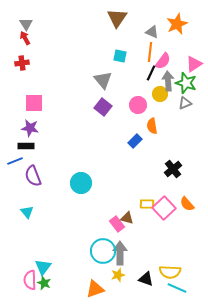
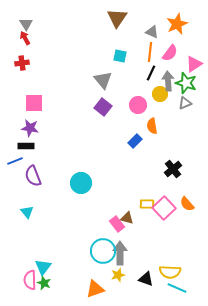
pink semicircle at (163, 61): moved 7 px right, 8 px up
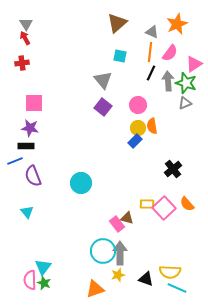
brown triangle at (117, 18): moved 5 px down; rotated 15 degrees clockwise
yellow circle at (160, 94): moved 22 px left, 34 px down
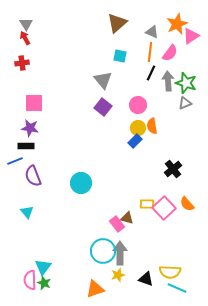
pink triangle at (194, 64): moved 3 px left, 28 px up
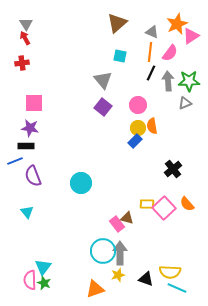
green star at (186, 83): moved 3 px right, 2 px up; rotated 20 degrees counterclockwise
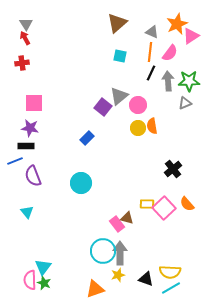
gray triangle at (103, 80): moved 16 px right, 16 px down; rotated 30 degrees clockwise
blue rectangle at (135, 141): moved 48 px left, 3 px up
cyan line at (177, 288): moved 6 px left; rotated 54 degrees counterclockwise
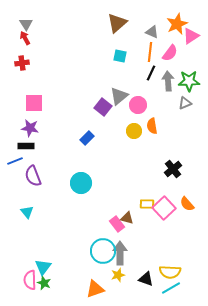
yellow circle at (138, 128): moved 4 px left, 3 px down
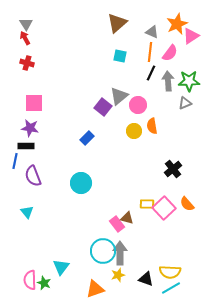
red cross at (22, 63): moved 5 px right; rotated 24 degrees clockwise
blue line at (15, 161): rotated 56 degrees counterclockwise
cyan triangle at (43, 267): moved 18 px right
